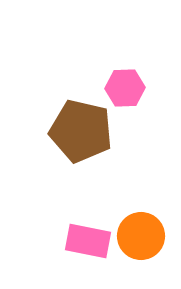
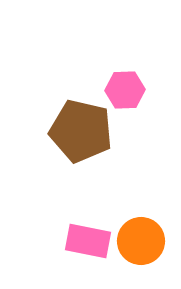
pink hexagon: moved 2 px down
orange circle: moved 5 px down
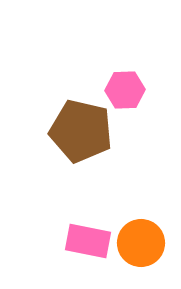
orange circle: moved 2 px down
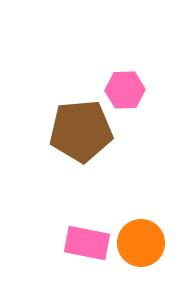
brown pentagon: rotated 18 degrees counterclockwise
pink rectangle: moved 1 px left, 2 px down
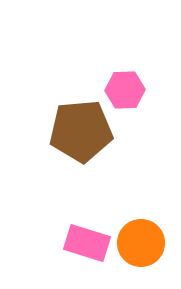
pink rectangle: rotated 6 degrees clockwise
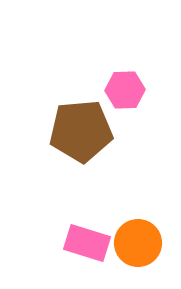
orange circle: moved 3 px left
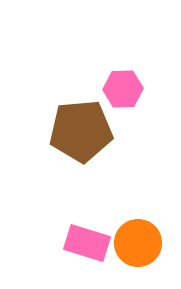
pink hexagon: moved 2 px left, 1 px up
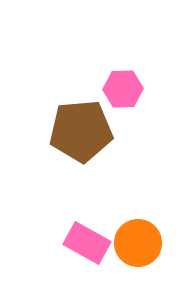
pink rectangle: rotated 12 degrees clockwise
